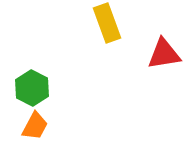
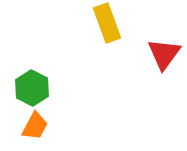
red triangle: rotated 45 degrees counterclockwise
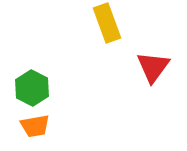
red triangle: moved 11 px left, 13 px down
orange trapezoid: rotated 52 degrees clockwise
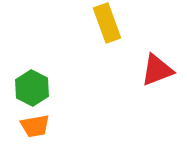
red triangle: moved 4 px right, 3 px down; rotated 33 degrees clockwise
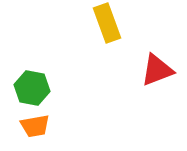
green hexagon: rotated 16 degrees counterclockwise
